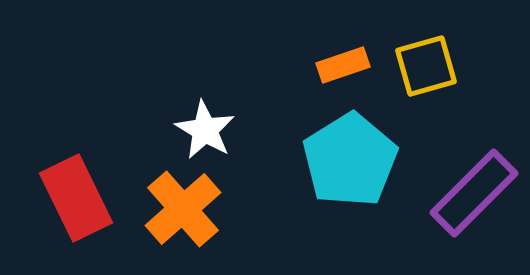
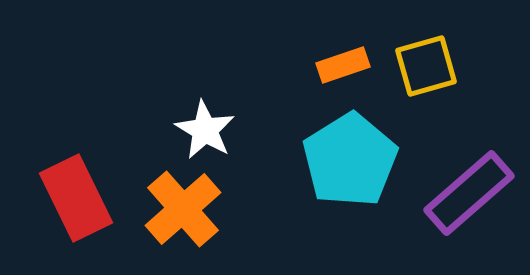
purple rectangle: moved 5 px left; rotated 4 degrees clockwise
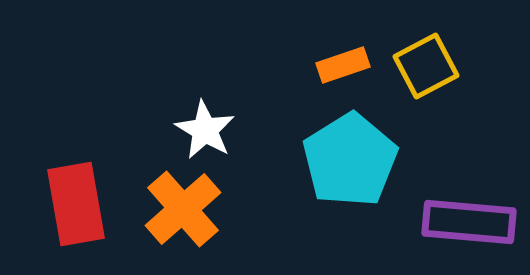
yellow square: rotated 12 degrees counterclockwise
purple rectangle: moved 29 px down; rotated 46 degrees clockwise
red rectangle: moved 6 px down; rotated 16 degrees clockwise
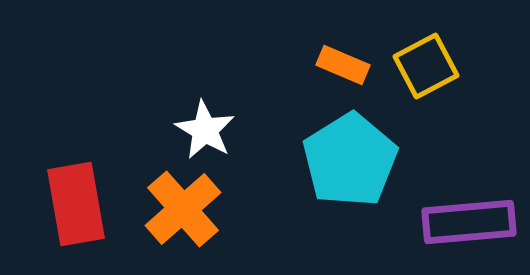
orange rectangle: rotated 42 degrees clockwise
purple rectangle: rotated 10 degrees counterclockwise
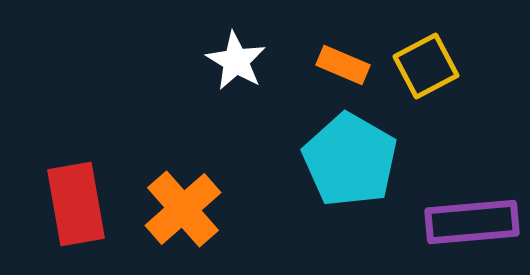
white star: moved 31 px right, 69 px up
cyan pentagon: rotated 10 degrees counterclockwise
purple rectangle: moved 3 px right
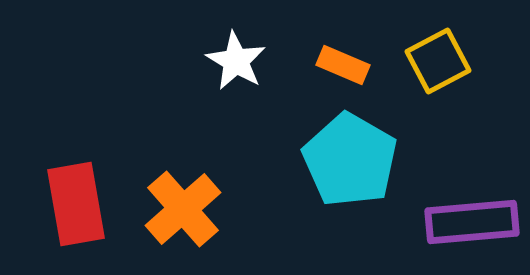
yellow square: moved 12 px right, 5 px up
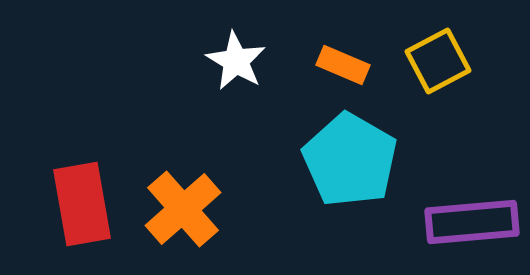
red rectangle: moved 6 px right
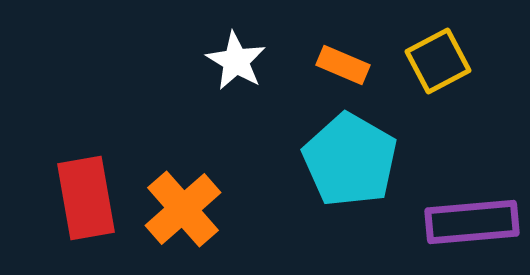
red rectangle: moved 4 px right, 6 px up
